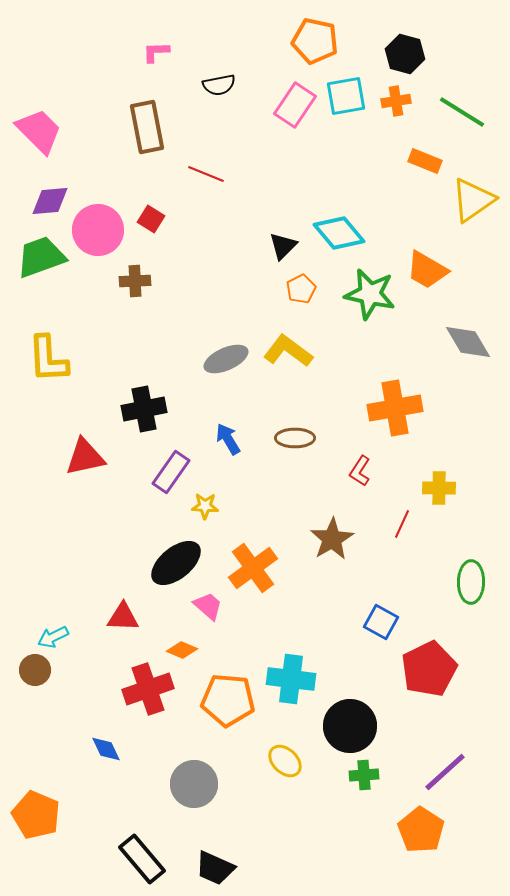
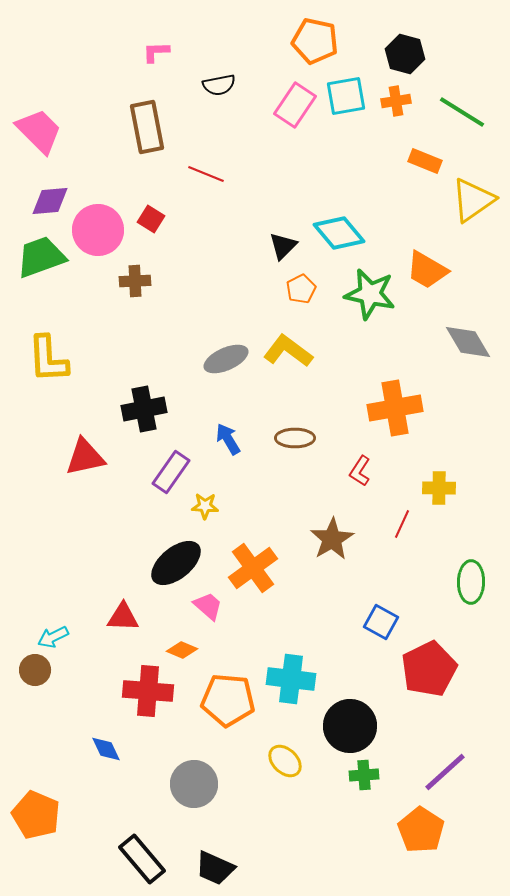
red cross at (148, 689): moved 2 px down; rotated 24 degrees clockwise
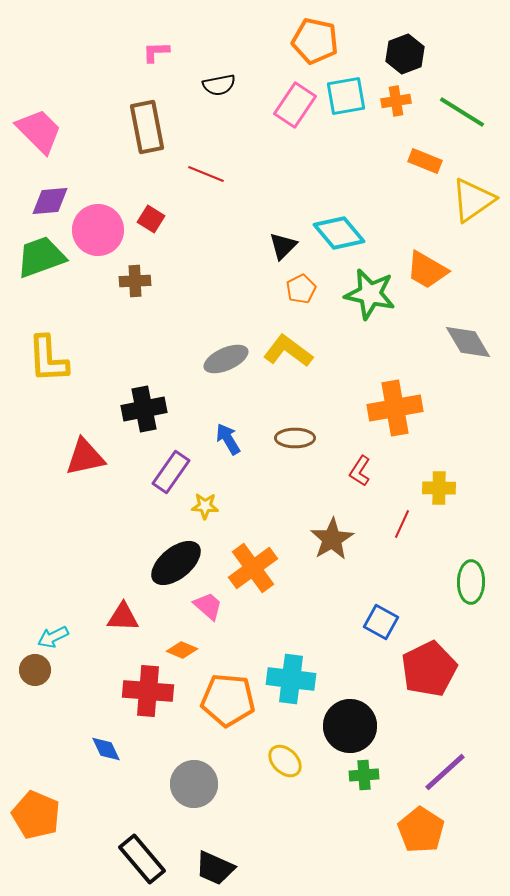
black hexagon at (405, 54): rotated 24 degrees clockwise
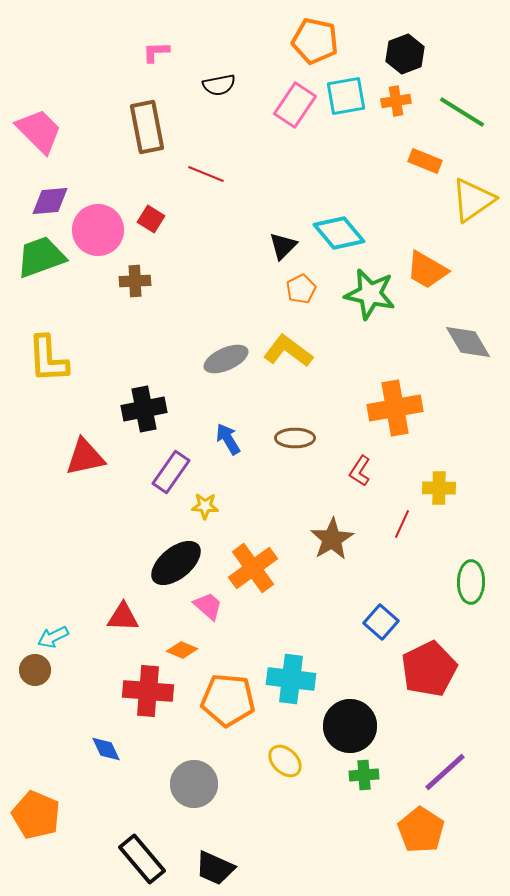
blue square at (381, 622): rotated 12 degrees clockwise
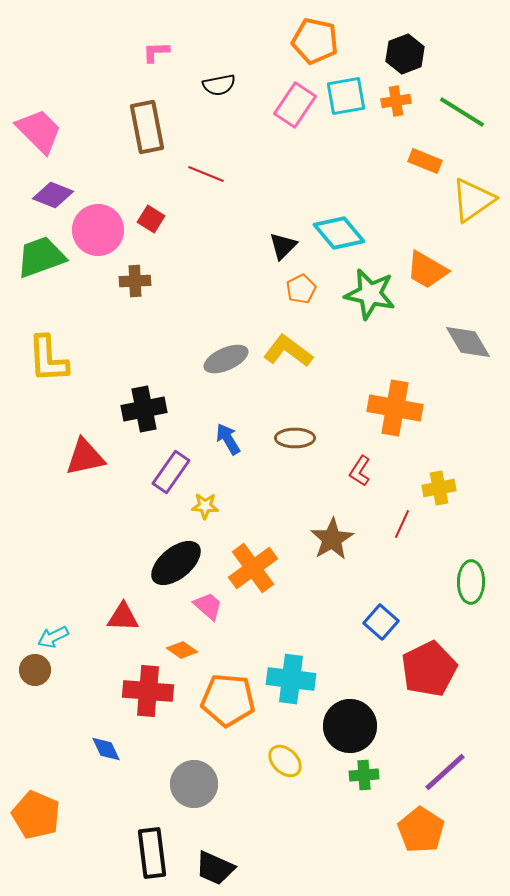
purple diamond at (50, 201): moved 3 px right, 6 px up; rotated 27 degrees clockwise
orange cross at (395, 408): rotated 20 degrees clockwise
yellow cross at (439, 488): rotated 12 degrees counterclockwise
orange diamond at (182, 650): rotated 12 degrees clockwise
black rectangle at (142, 859): moved 10 px right, 6 px up; rotated 33 degrees clockwise
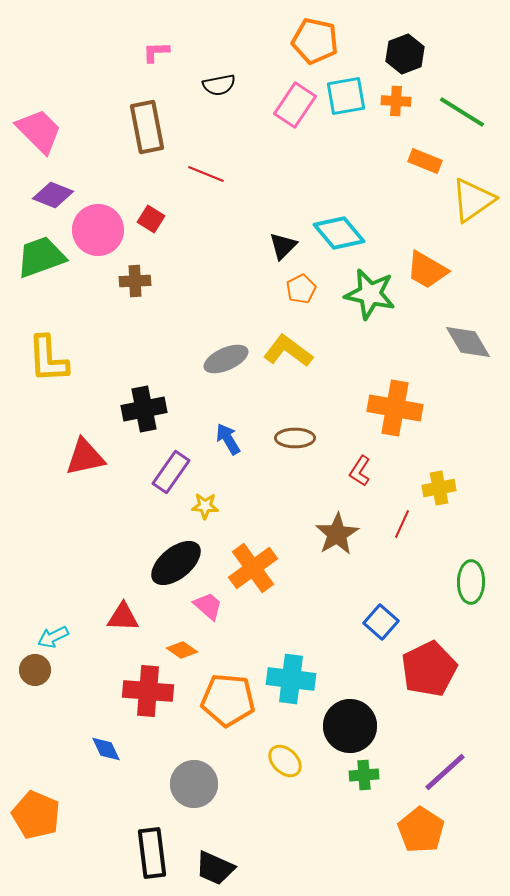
orange cross at (396, 101): rotated 12 degrees clockwise
brown star at (332, 539): moved 5 px right, 5 px up
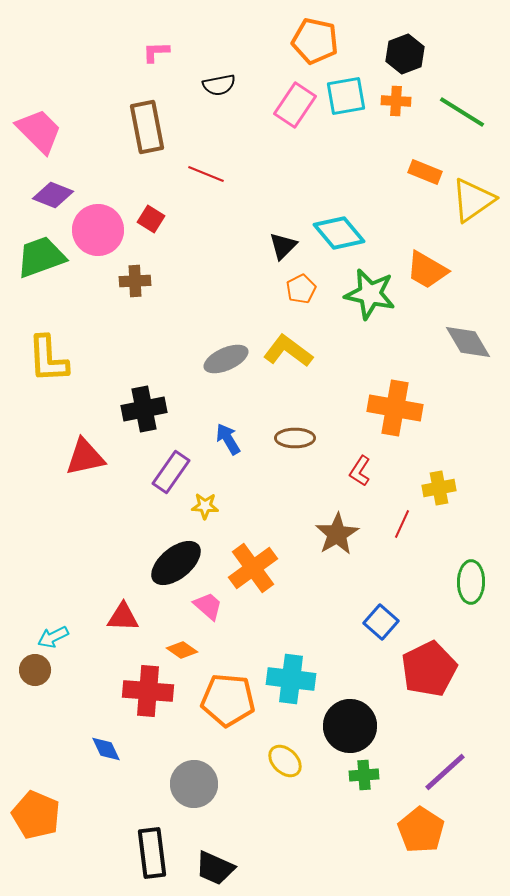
orange rectangle at (425, 161): moved 11 px down
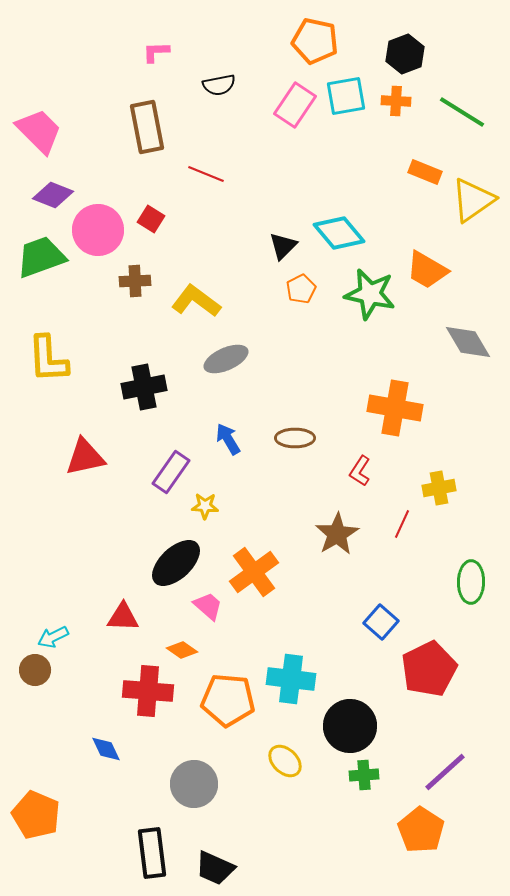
yellow L-shape at (288, 351): moved 92 px left, 50 px up
black cross at (144, 409): moved 22 px up
black ellipse at (176, 563): rotated 4 degrees counterclockwise
orange cross at (253, 568): moved 1 px right, 4 px down
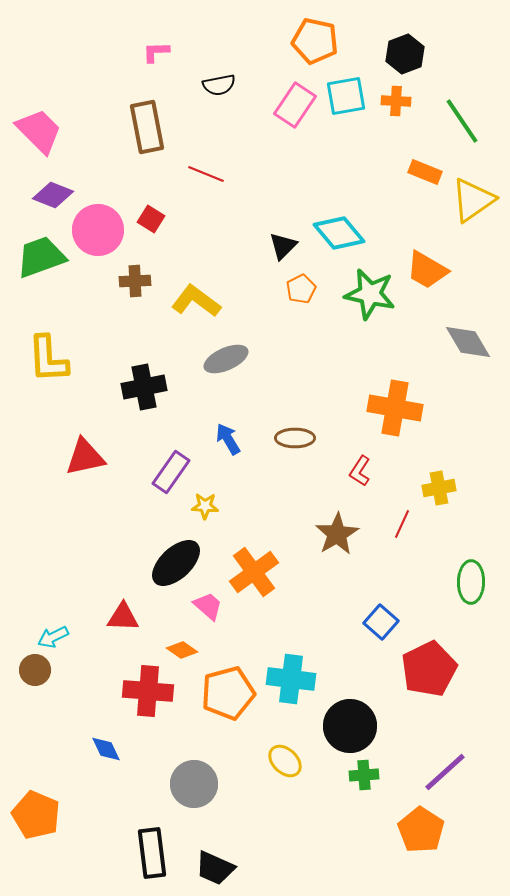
green line at (462, 112): moved 9 px down; rotated 24 degrees clockwise
orange pentagon at (228, 700): moved 7 px up; rotated 20 degrees counterclockwise
